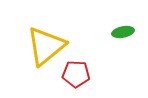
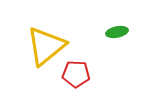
green ellipse: moved 6 px left
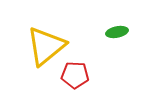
red pentagon: moved 1 px left, 1 px down
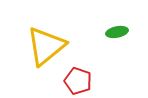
red pentagon: moved 3 px right, 6 px down; rotated 16 degrees clockwise
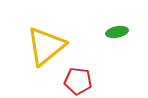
red pentagon: rotated 12 degrees counterclockwise
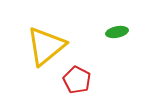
red pentagon: moved 1 px left, 1 px up; rotated 20 degrees clockwise
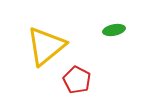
green ellipse: moved 3 px left, 2 px up
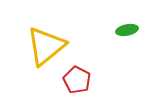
green ellipse: moved 13 px right
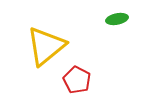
green ellipse: moved 10 px left, 11 px up
